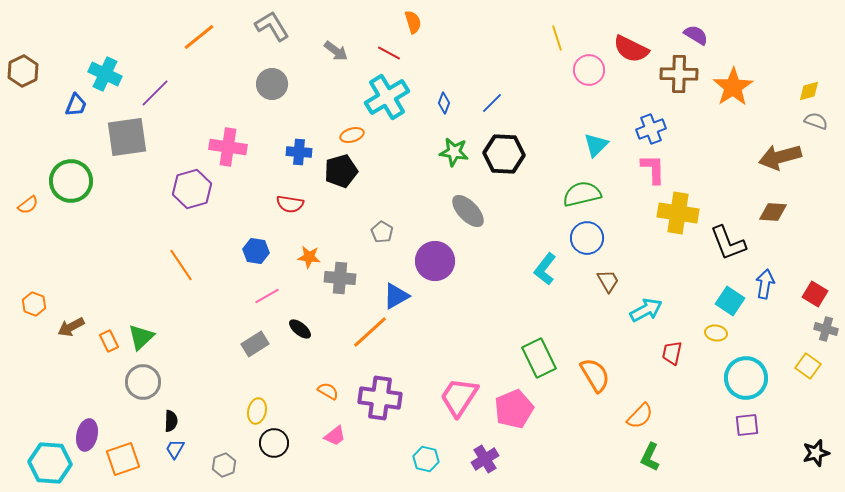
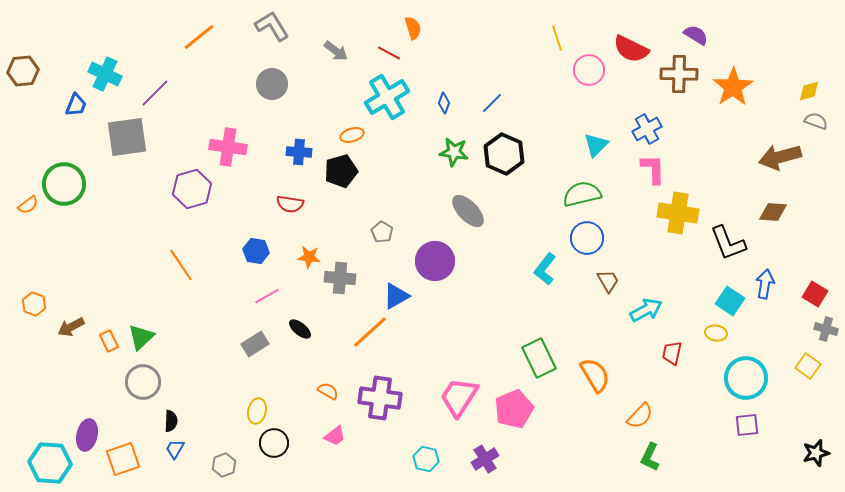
orange semicircle at (413, 22): moved 6 px down
brown hexagon at (23, 71): rotated 20 degrees clockwise
blue cross at (651, 129): moved 4 px left; rotated 8 degrees counterclockwise
black hexagon at (504, 154): rotated 21 degrees clockwise
green circle at (71, 181): moved 7 px left, 3 px down
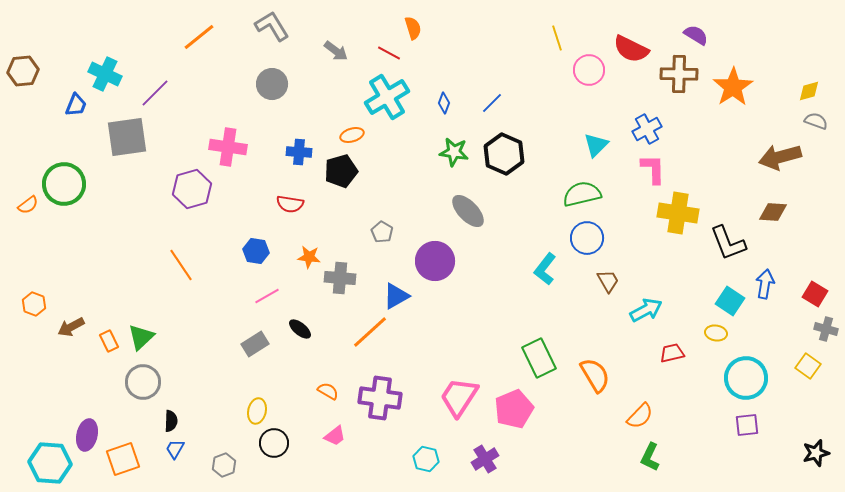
red trapezoid at (672, 353): rotated 65 degrees clockwise
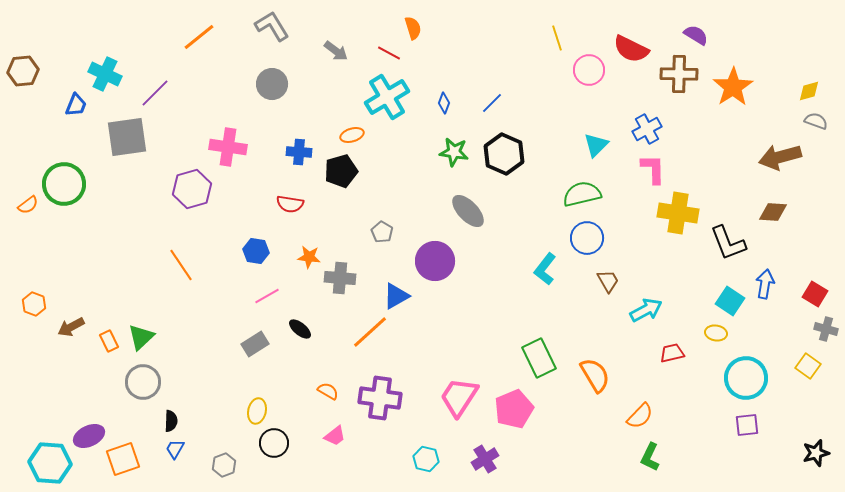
purple ellipse at (87, 435): moved 2 px right, 1 px down; rotated 52 degrees clockwise
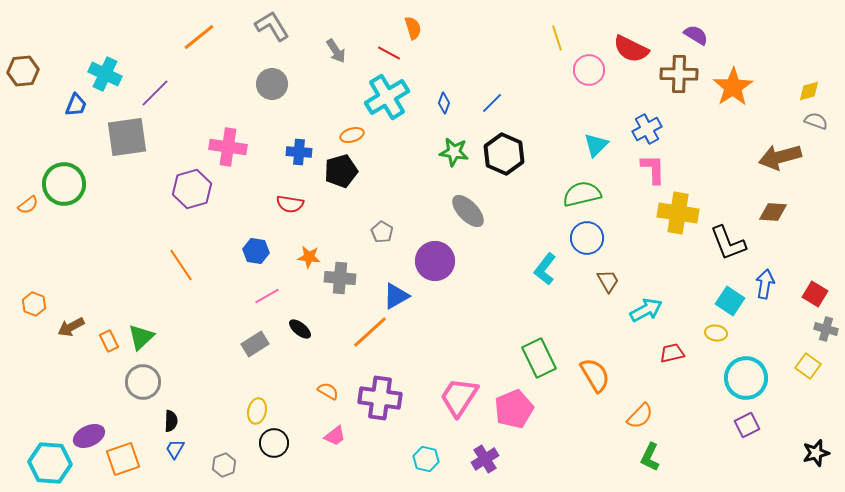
gray arrow at (336, 51): rotated 20 degrees clockwise
purple square at (747, 425): rotated 20 degrees counterclockwise
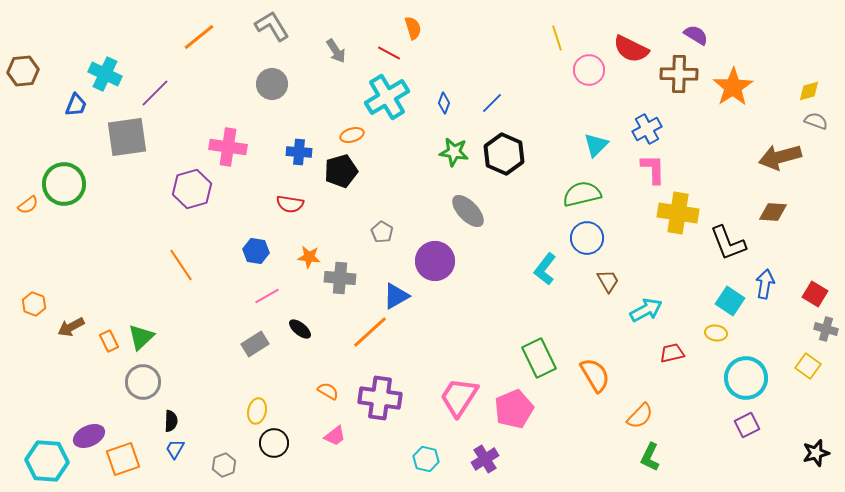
cyan hexagon at (50, 463): moved 3 px left, 2 px up
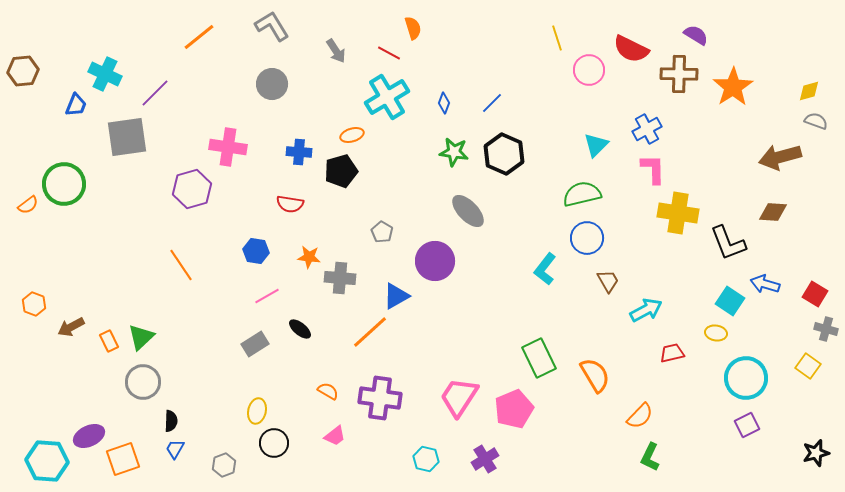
blue arrow at (765, 284): rotated 84 degrees counterclockwise
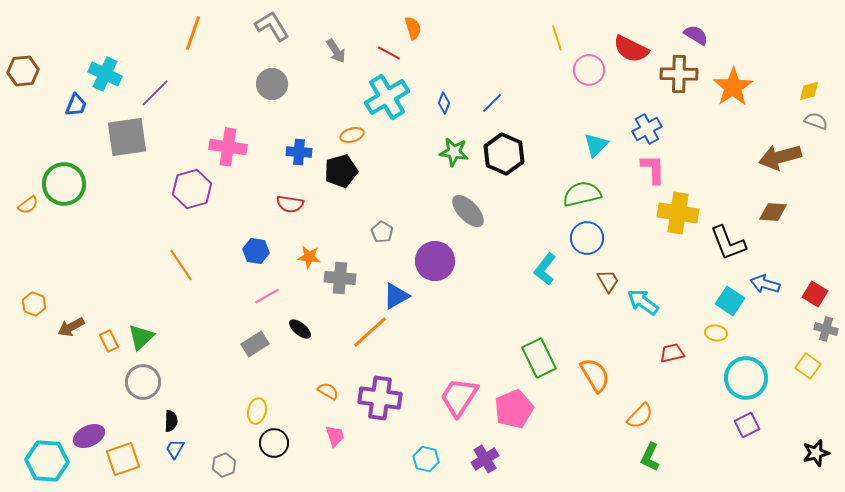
orange line at (199, 37): moved 6 px left, 4 px up; rotated 32 degrees counterclockwise
cyan arrow at (646, 310): moved 3 px left, 8 px up; rotated 116 degrees counterclockwise
pink trapezoid at (335, 436): rotated 70 degrees counterclockwise
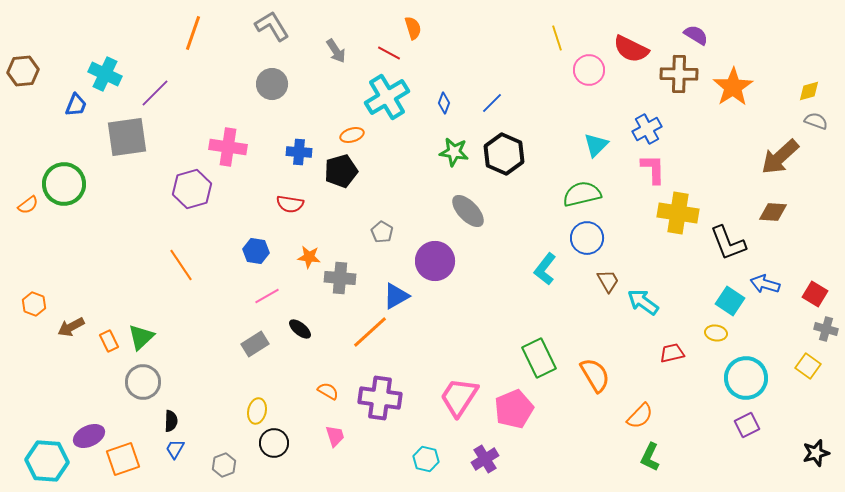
brown arrow at (780, 157): rotated 27 degrees counterclockwise
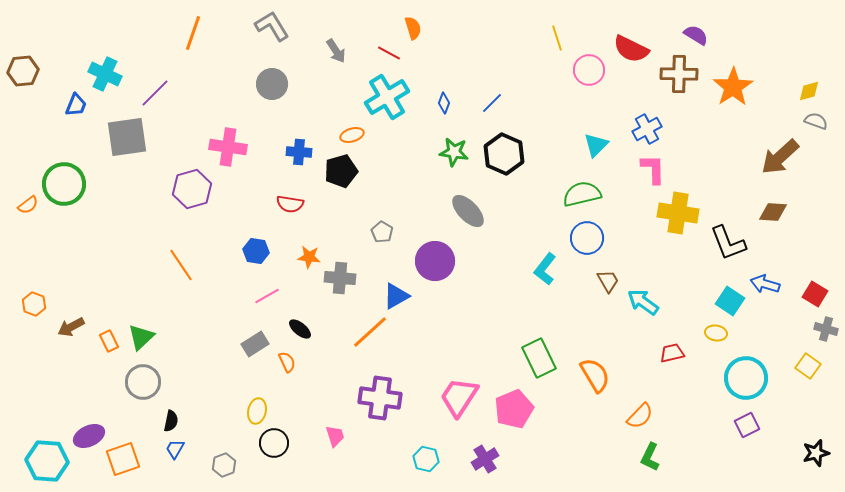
orange semicircle at (328, 391): moved 41 px left, 29 px up; rotated 35 degrees clockwise
black semicircle at (171, 421): rotated 10 degrees clockwise
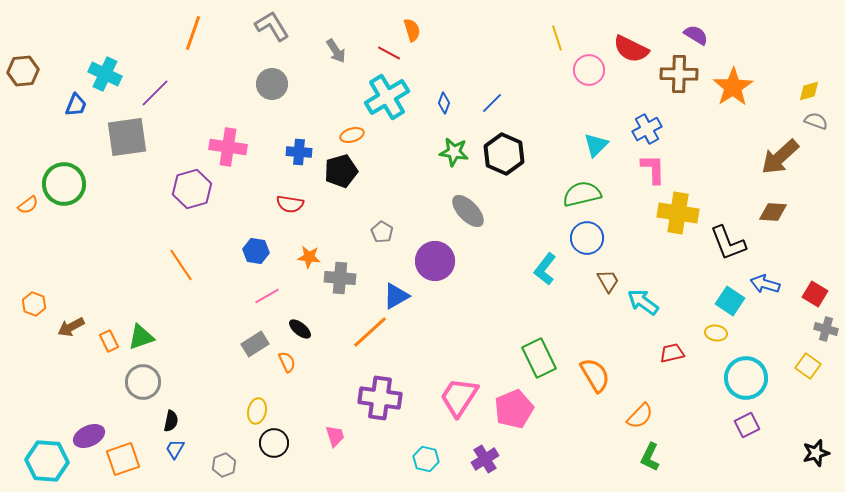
orange semicircle at (413, 28): moved 1 px left, 2 px down
green triangle at (141, 337): rotated 24 degrees clockwise
